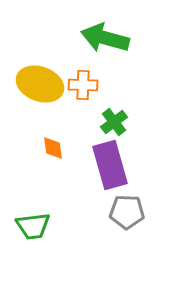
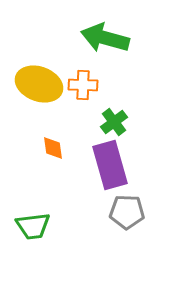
yellow ellipse: moved 1 px left
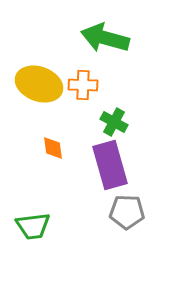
green cross: rotated 24 degrees counterclockwise
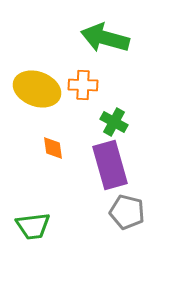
yellow ellipse: moved 2 px left, 5 px down
gray pentagon: rotated 12 degrees clockwise
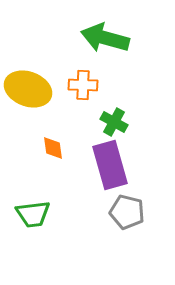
yellow ellipse: moved 9 px left
green trapezoid: moved 12 px up
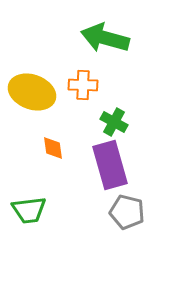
yellow ellipse: moved 4 px right, 3 px down
green trapezoid: moved 4 px left, 4 px up
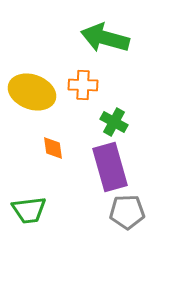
purple rectangle: moved 2 px down
gray pentagon: rotated 16 degrees counterclockwise
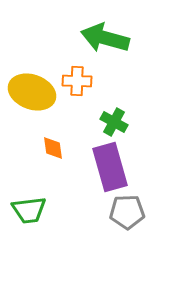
orange cross: moved 6 px left, 4 px up
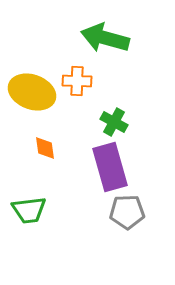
orange diamond: moved 8 px left
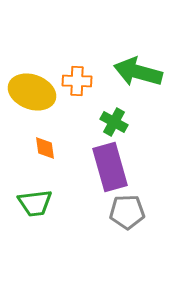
green arrow: moved 33 px right, 34 px down
green trapezoid: moved 6 px right, 7 px up
